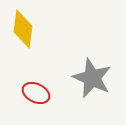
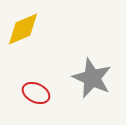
yellow diamond: rotated 60 degrees clockwise
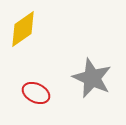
yellow diamond: rotated 12 degrees counterclockwise
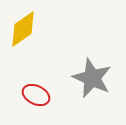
red ellipse: moved 2 px down
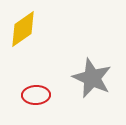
red ellipse: rotated 28 degrees counterclockwise
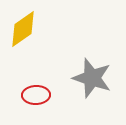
gray star: rotated 6 degrees counterclockwise
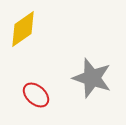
red ellipse: rotated 44 degrees clockwise
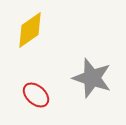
yellow diamond: moved 7 px right, 1 px down
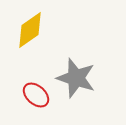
gray star: moved 16 px left
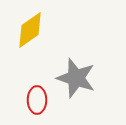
red ellipse: moved 1 px right, 5 px down; rotated 48 degrees clockwise
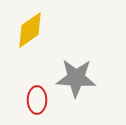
gray star: rotated 15 degrees counterclockwise
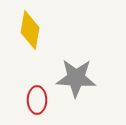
yellow diamond: rotated 45 degrees counterclockwise
